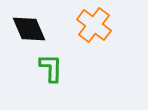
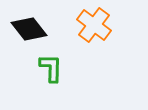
black diamond: rotated 15 degrees counterclockwise
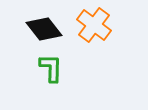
black diamond: moved 15 px right
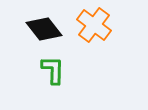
green L-shape: moved 2 px right, 2 px down
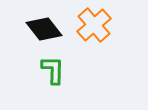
orange cross: rotated 12 degrees clockwise
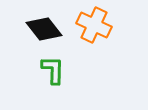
orange cross: rotated 24 degrees counterclockwise
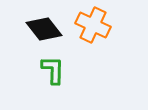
orange cross: moved 1 px left
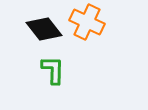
orange cross: moved 6 px left, 3 px up
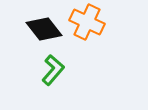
green L-shape: rotated 40 degrees clockwise
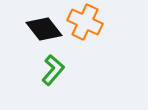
orange cross: moved 2 px left
